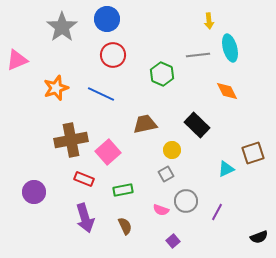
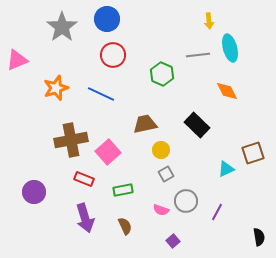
yellow circle: moved 11 px left
black semicircle: rotated 78 degrees counterclockwise
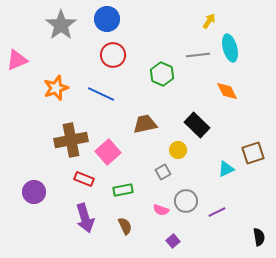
yellow arrow: rotated 140 degrees counterclockwise
gray star: moved 1 px left, 2 px up
yellow circle: moved 17 px right
gray square: moved 3 px left, 2 px up
purple line: rotated 36 degrees clockwise
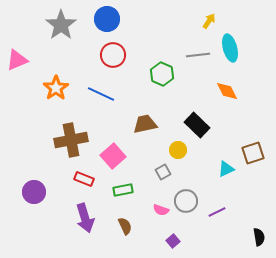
orange star: rotated 15 degrees counterclockwise
pink square: moved 5 px right, 4 px down
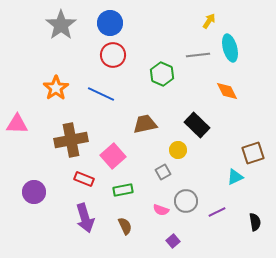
blue circle: moved 3 px right, 4 px down
pink triangle: moved 64 px down; rotated 25 degrees clockwise
cyan triangle: moved 9 px right, 8 px down
black semicircle: moved 4 px left, 15 px up
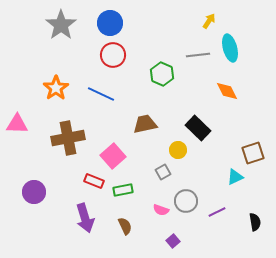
black rectangle: moved 1 px right, 3 px down
brown cross: moved 3 px left, 2 px up
red rectangle: moved 10 px right, 2 px down
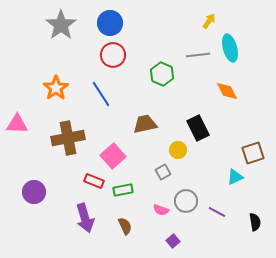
blue line: rotated 32 degrees clockwise
black rectangle: rotated 20 degrees clockwise
purple line: rotated 54 degrees clockwise
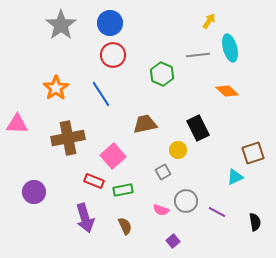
orange diamond: rotated 20 degrees counterclockwise
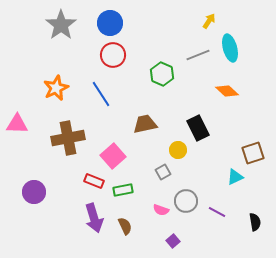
gray line: rotated 15 degrees counterclockwise
orange star: rotated 10 degrees clockwise
purple arrow: moved 9 px right
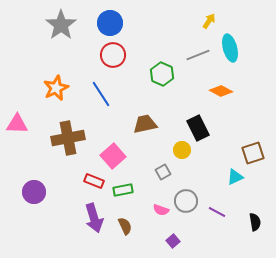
orange diamond: moved 6 px left; rotated 15 degrees counterclockwise
yellow circle: moved 4 px right
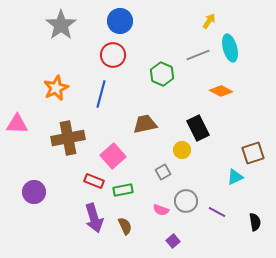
blue circle: moved 10 px right, 2 px up
blue line: rotated 48 degrees clockwise
